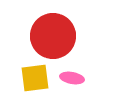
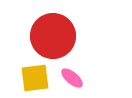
pink ellipse: rotated 30 degrees clockwise
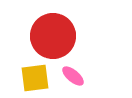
pink ellipse: moved 1 px right, 2 px up
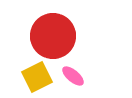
yellow square: moved 2 px right, 1 px up; rotated 20 degrees counterclockwise
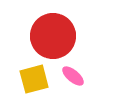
yellow square: moved 3 px left, 2 px down; rotated 12 degrees clockwise
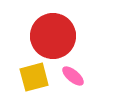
yellow square: moved 2 px up
